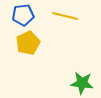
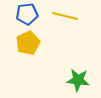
blue pentagon: moved 4 px right, 1 px up
green star: moved 4 px left, 3 px up
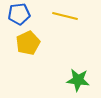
blue pentagon: moved 8 px left
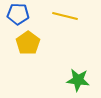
blue pentagon: moved 1 px left; rotated 10 degrees clockwise
yellow pentagon: rotated 10 degrees counterclockwise
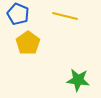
blue pentagon: rotated 20 degrees clockwise
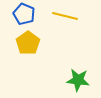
blue pentagon: moved 6 px right
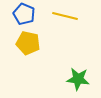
yellow pentagon: rotated 25 degrees counterclockwise
green star: moved 1 px up
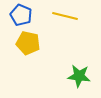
blue pentagon: moved 3 px left, 1 px down
green star: moved 1 px right, 3 px up
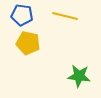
blue pentagon: moved 1 px right; rotated 15 degrees counterclockwise
